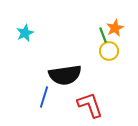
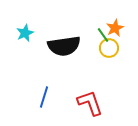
green line: rotated 14 degrees counterclockwise
yellow circle: moved 3 px up
black semicircle: moved 1 px left, 29 px up
red L-shape: moved 2 px up
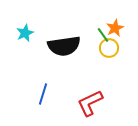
blue line: moved 1 px left, 3 px up
red L-shape: rotated 96 degrees counterclockwise
